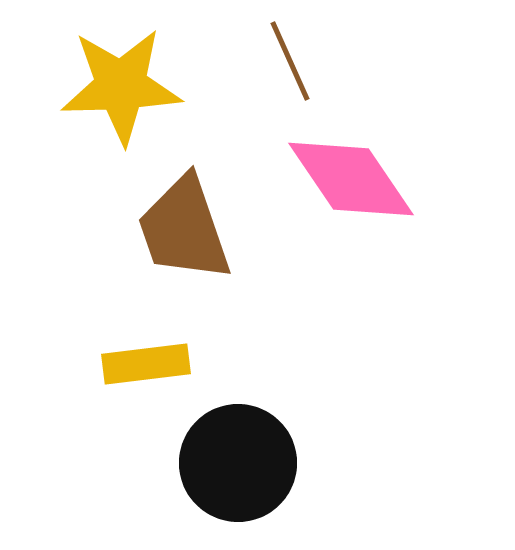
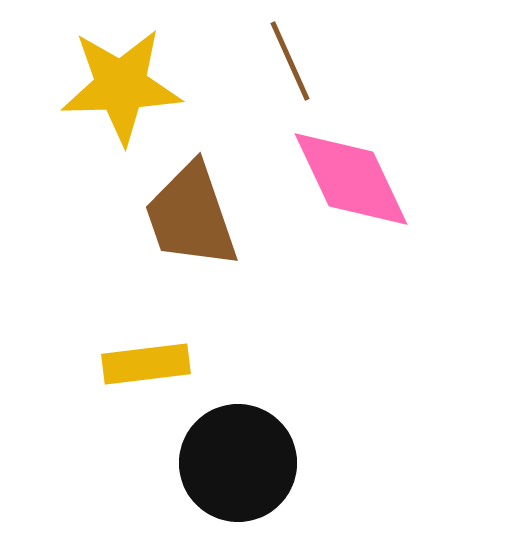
pink diamond: rotated 9 degrees clockwise
brown trapezoid: moved 7 px right, 13 px up
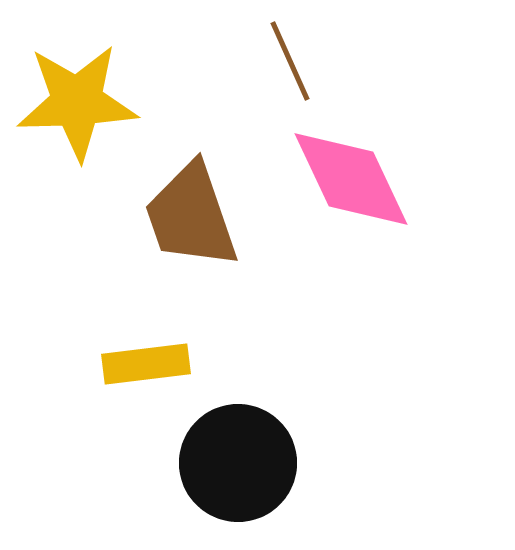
yellow star: moved 44 px left, 16 px down
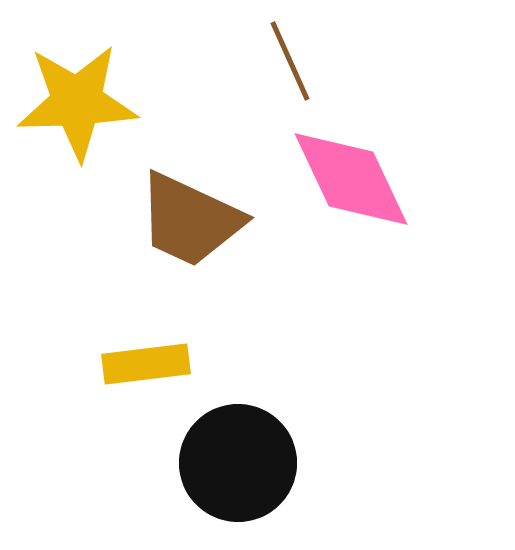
brown trapezoid: moved 1 px left, 4 px down; rotated 46 degrees counterclockwise
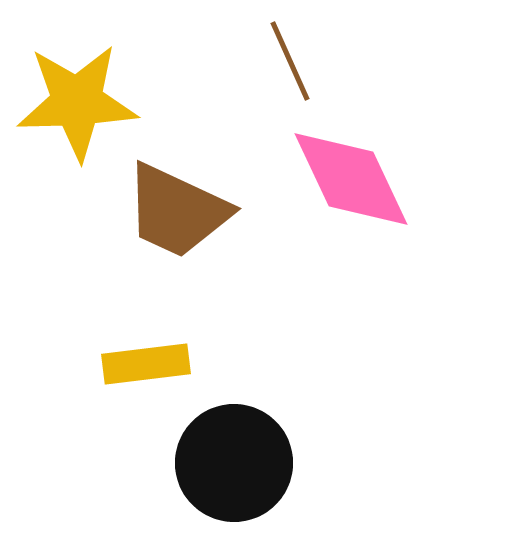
brown trapezoid: moved 13 px left, 9 px up
black circle: moved 4 px left
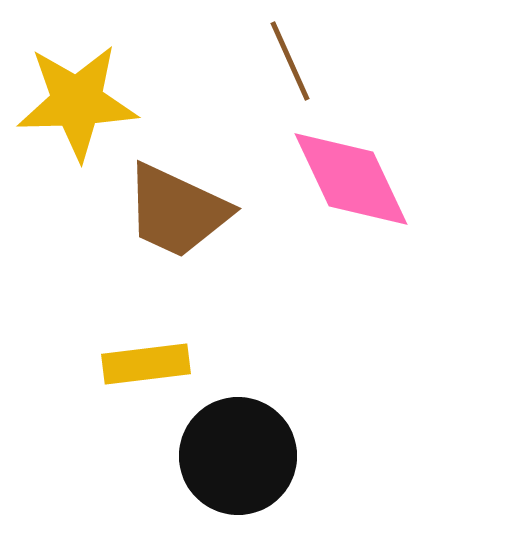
black circle: moved 4 px right, 7 px up
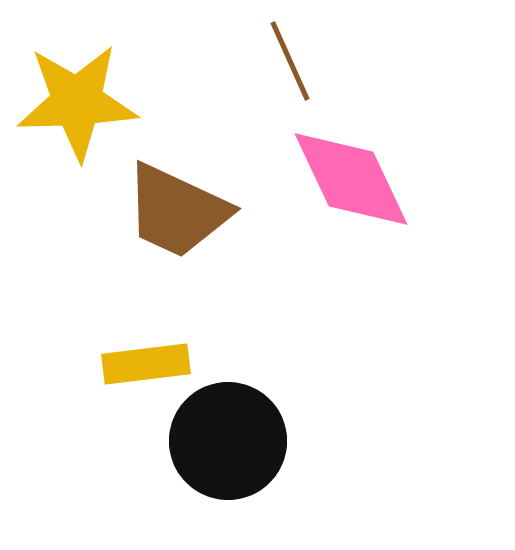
black circle: moved 10 px left, 15 px up
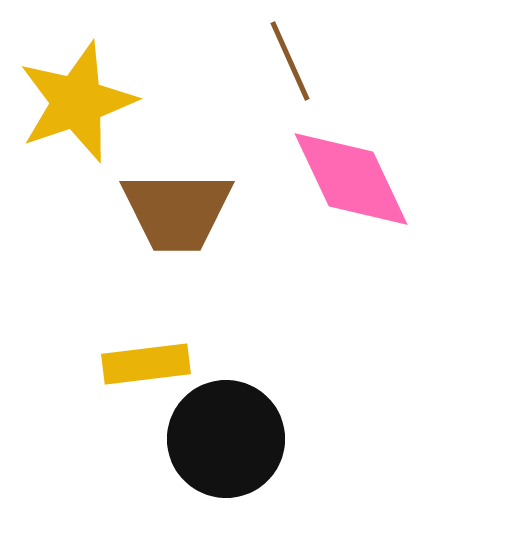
yellow star: rotated 17 degrees counterclockwise
brown trapezoid: rotated 25 degrees counterclockwise
black circle: moved 2 px left, 2 px up
